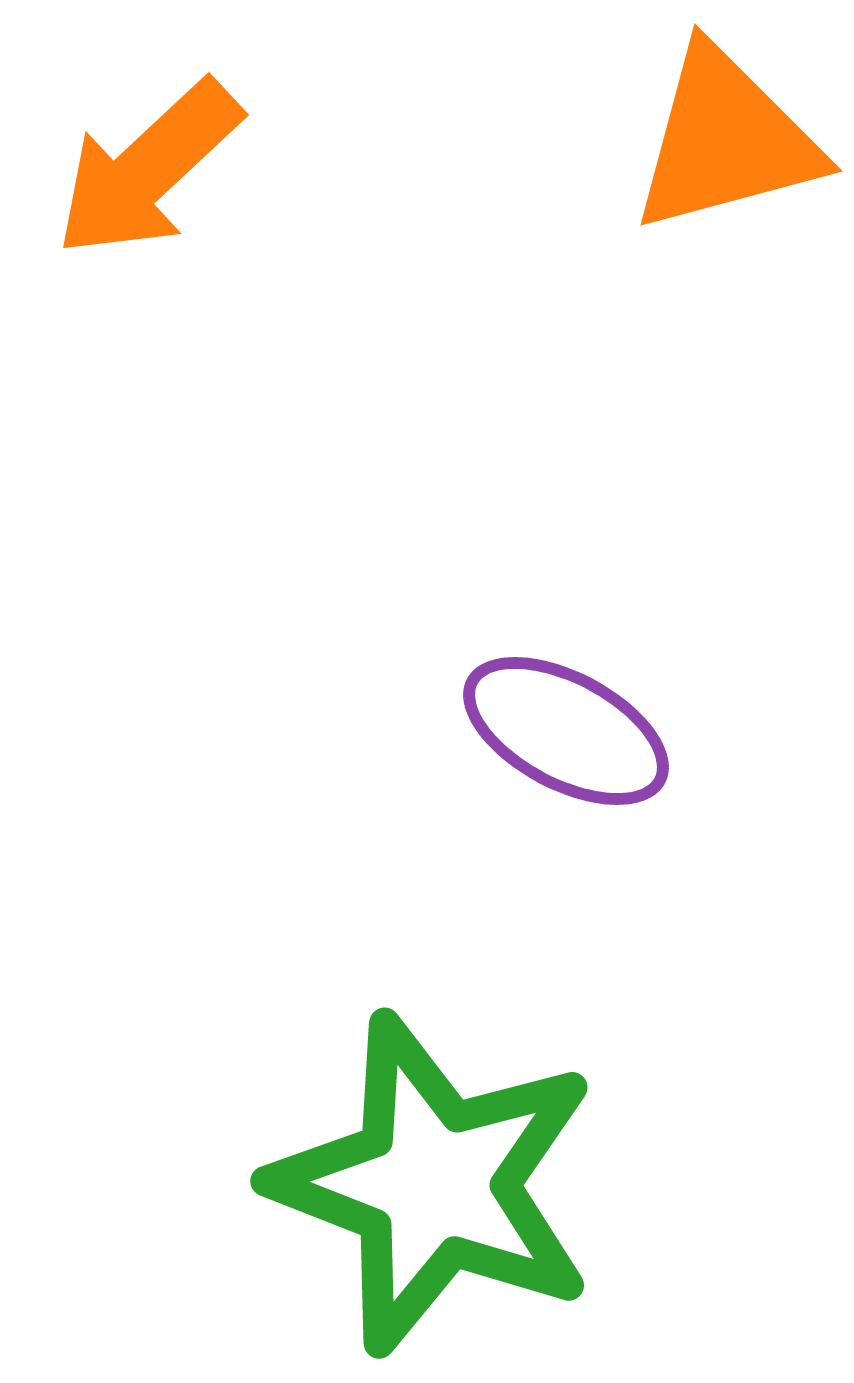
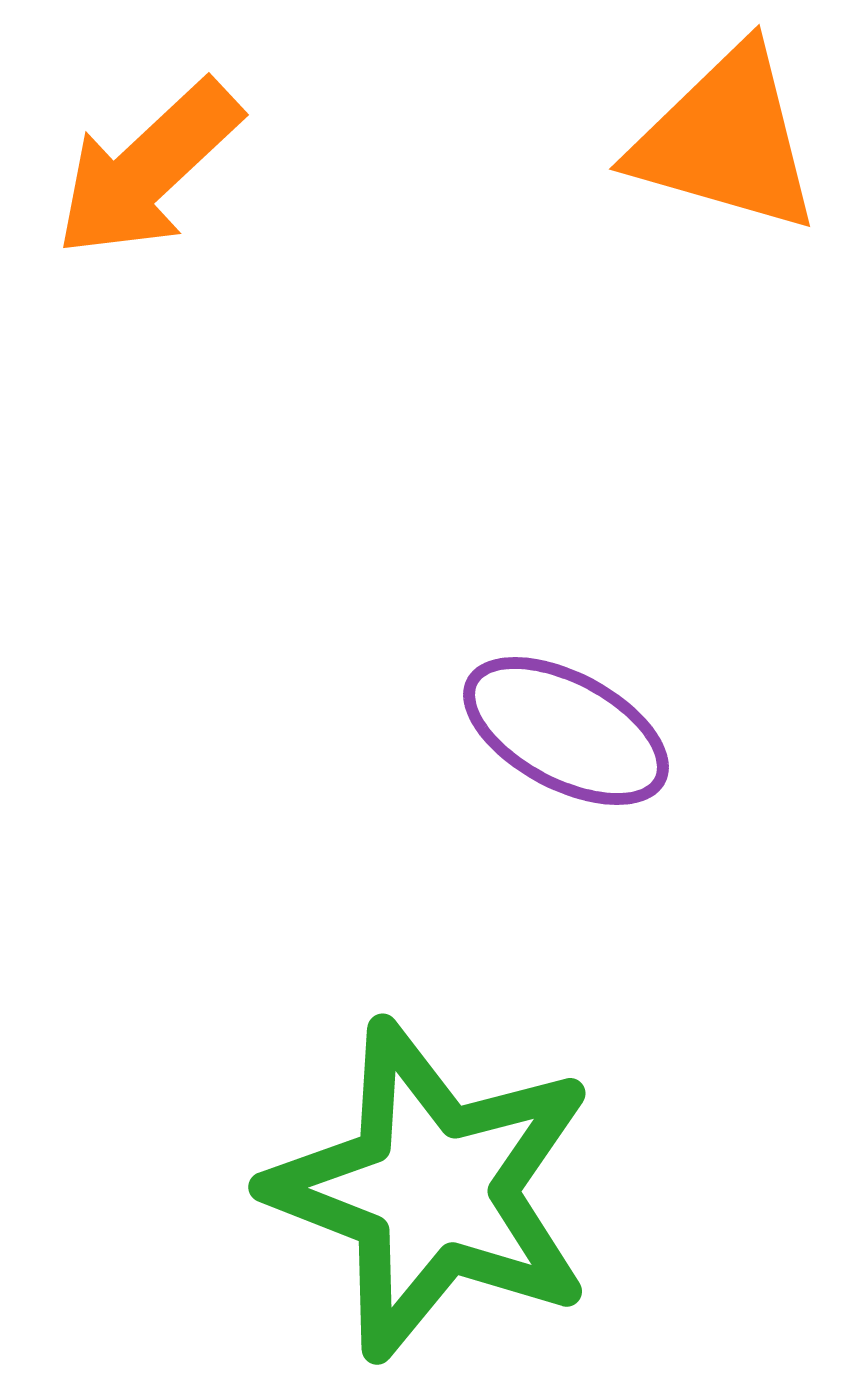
orange triangle: rotated 31 degrees clockwise
green star: moved 2 px left, 6 px down
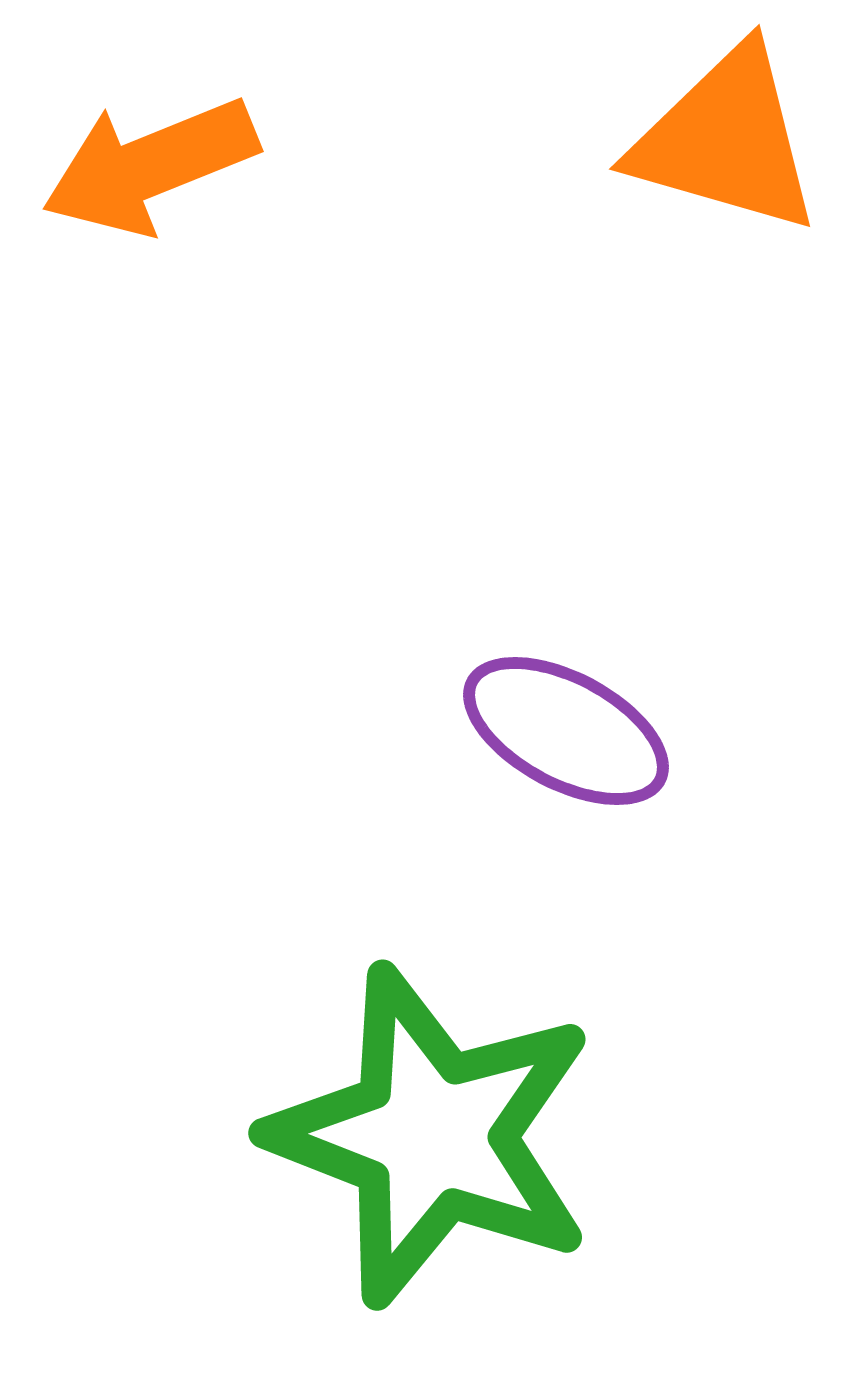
orange arrow: moved 2 px right, 3 px up; rotated 21 degrees clockwise
green star: moved 54 px up
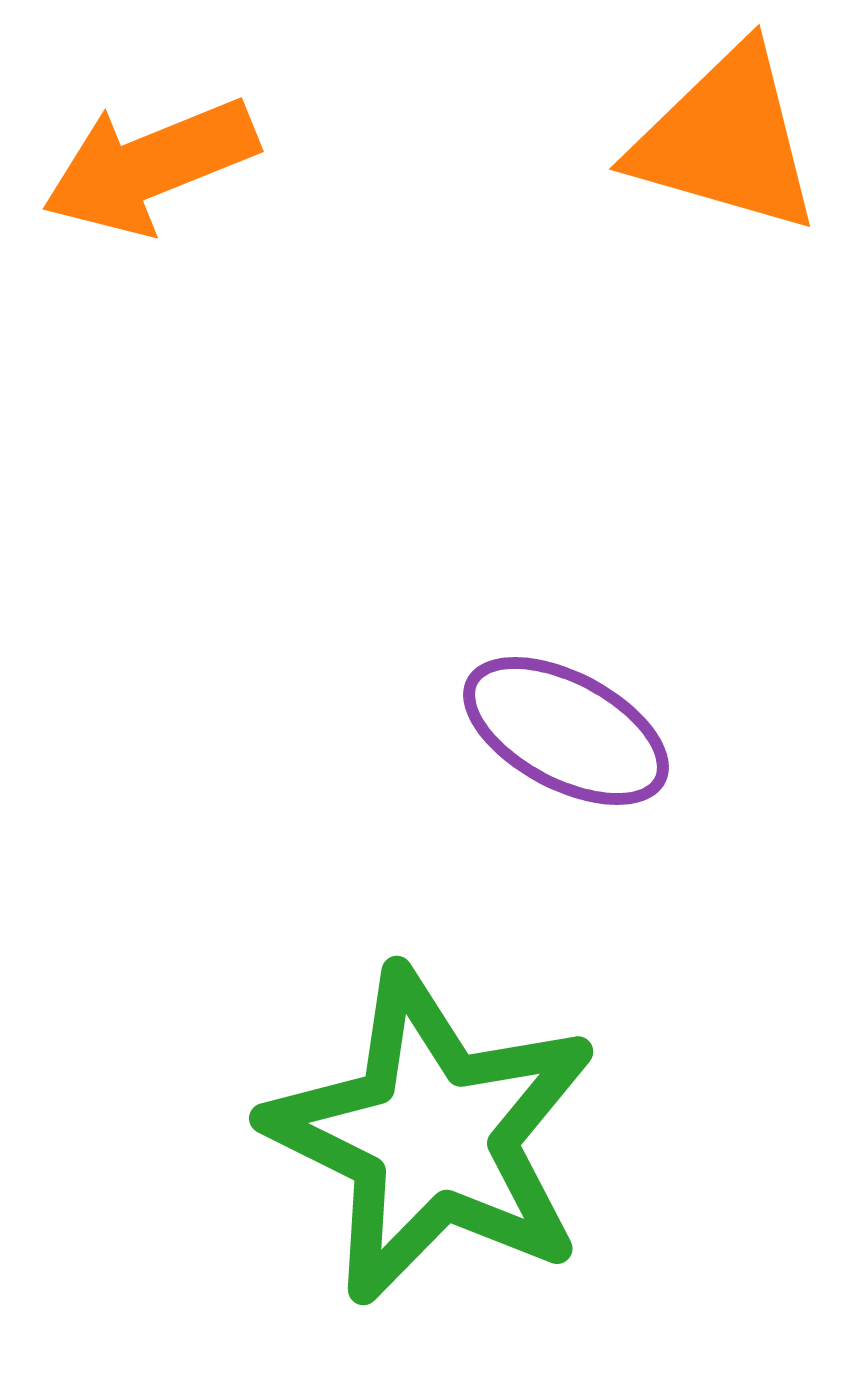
green star: rotated 5 degrees clockwise
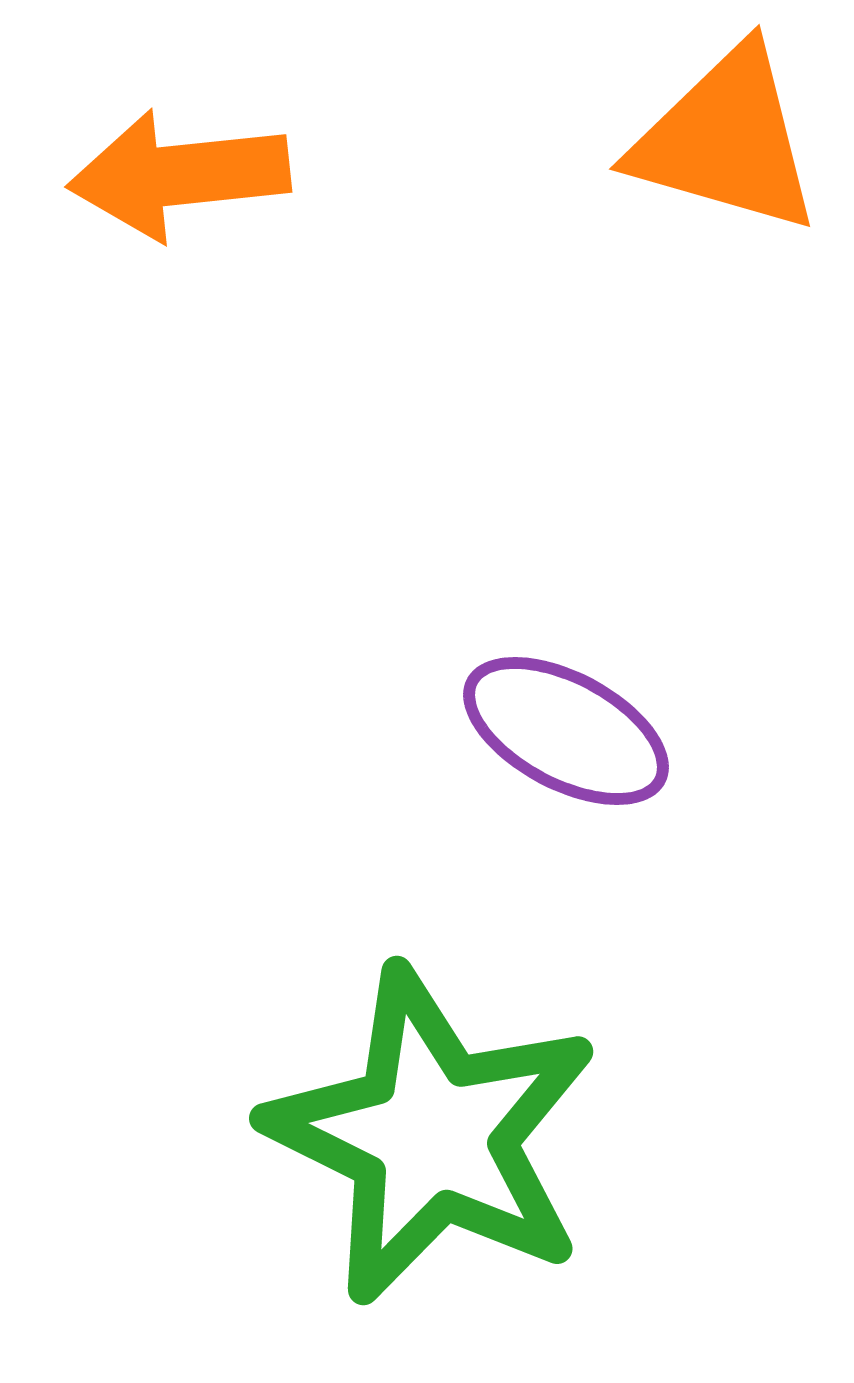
orange arrow: moved 29 px right, 9 px down; rotated 16 degrees clockwise
